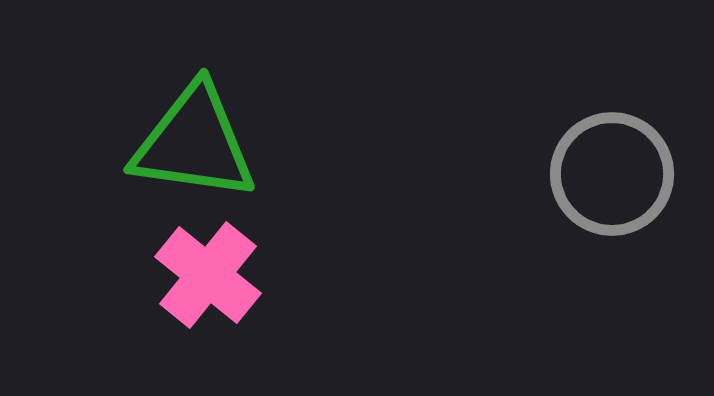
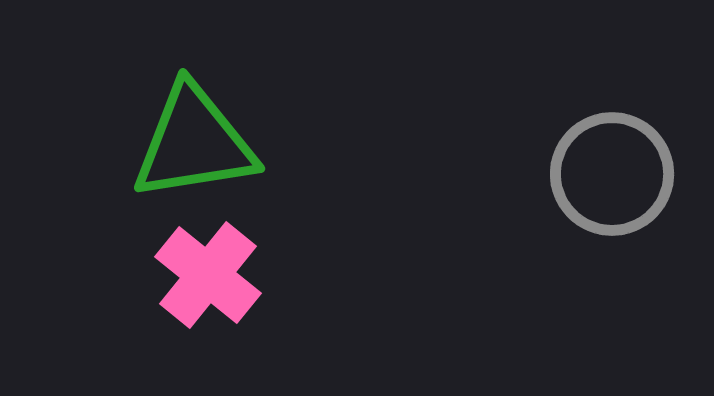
green triangle: rotated 17 degrees counterclockwise
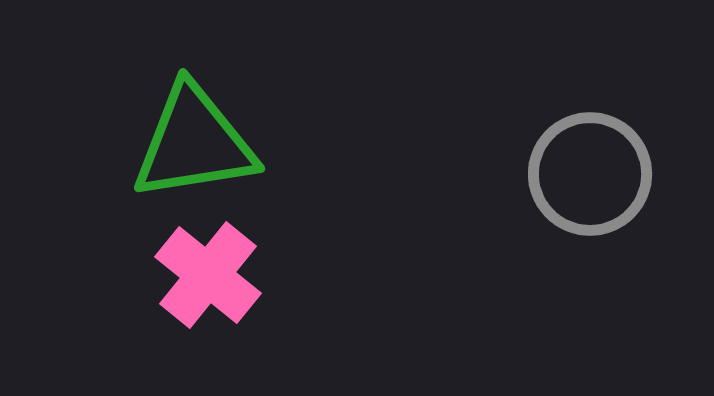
gray circle: moved 22 px left
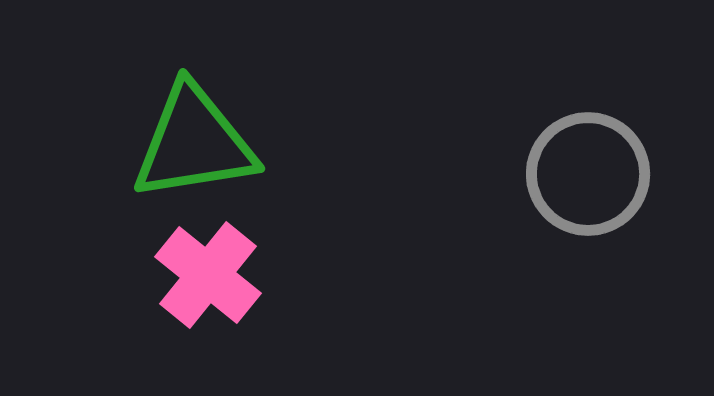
gray circle: moved 2 px left
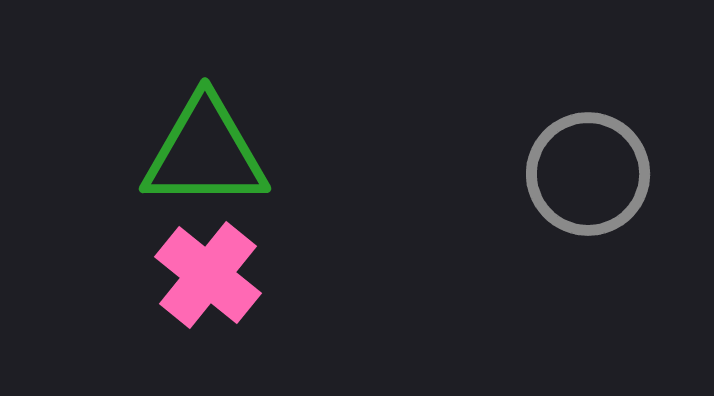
green triangle: moved 11 px right, 10 px down; rotated 9 degrees clockwise
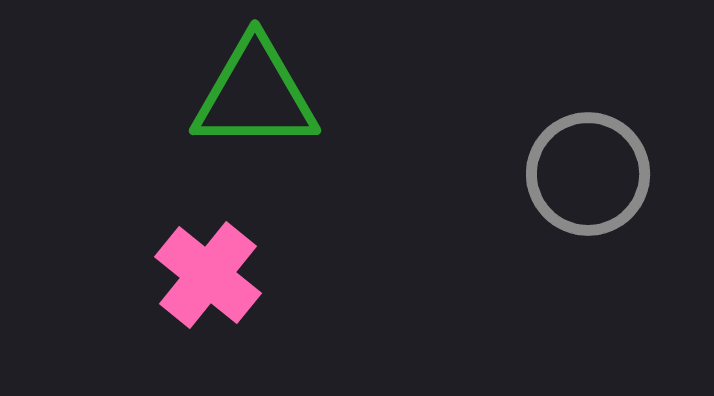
green triangle: moved 50 px right, 58 px up
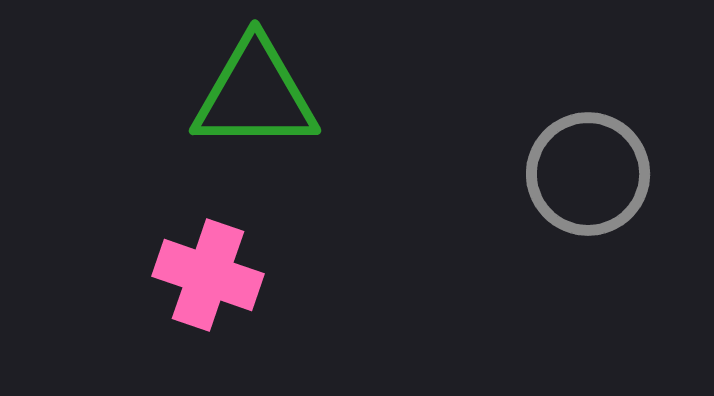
pink cross: rotated 20 degrees counterclockwise
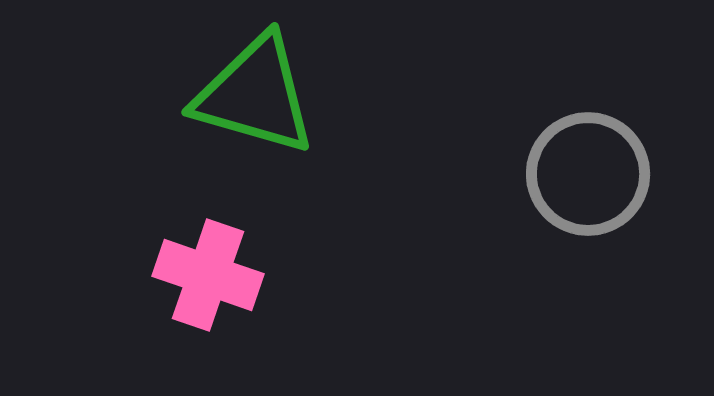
green triangle: rotated 16 degrees clockwise
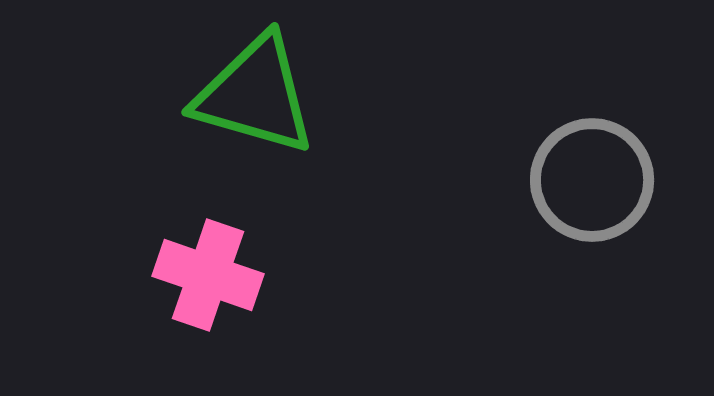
gray circle: moved 4 px right, 6 px down
